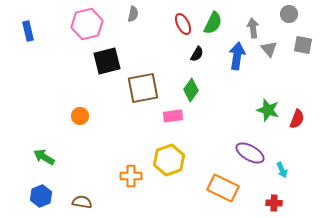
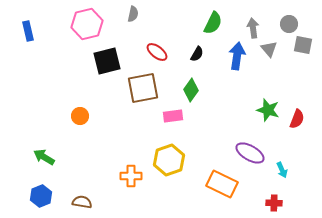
gray circle: moved 10 px down
red ellipse: moved 26 px left, 28 px down; rotated 25 degrees counterclockwise
orange rectangle: moved 1 px left, 4 px up
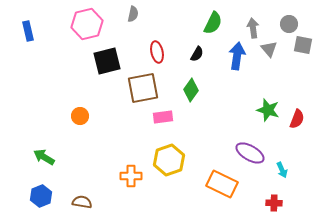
red ellipse: rotated 40 degrees clockwise
pink rectangle: moved 10 px left, 1 px down
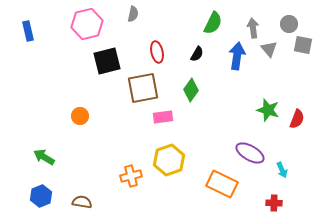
orange cross: rotated 15 degrees counterclockwise
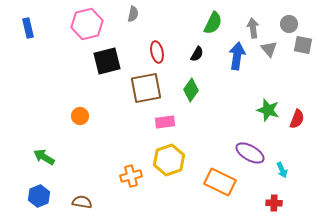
blue rectangle: moved 3 px up
brown square: moved 3 px right
pink rectangle: moved 2 px right, 5 px down
orange rectangle: moved 2 px left, 2 px up
blue hexagon: moved 2 px left
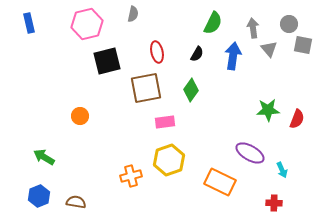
blue rectangle: moved 1 px right, 5 px up
blue arrow: moved 4 px left
green star: rotated 20 degrees counterclockwise
brown semicircle: moved 6 px left
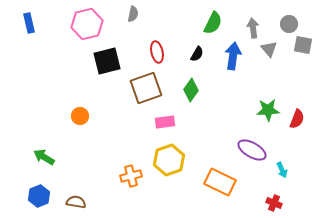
brown square: rotated 8 degrees counterclockwise
purple ellipse: moved 2 px right, 3 px up
red cross: rotated 21 degrees clockwise
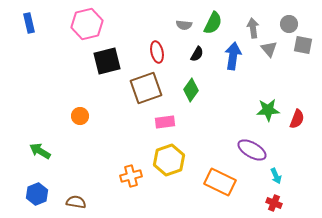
gray semicircle: moved 51 px right, 11 px down; rotated 84 degrees clockwise
green arrow: moved 4 px left, 6 px up
cyan arrow: moved 6 px left, 6 px down
blue hexagon: moved 2 px left, 2 px up
